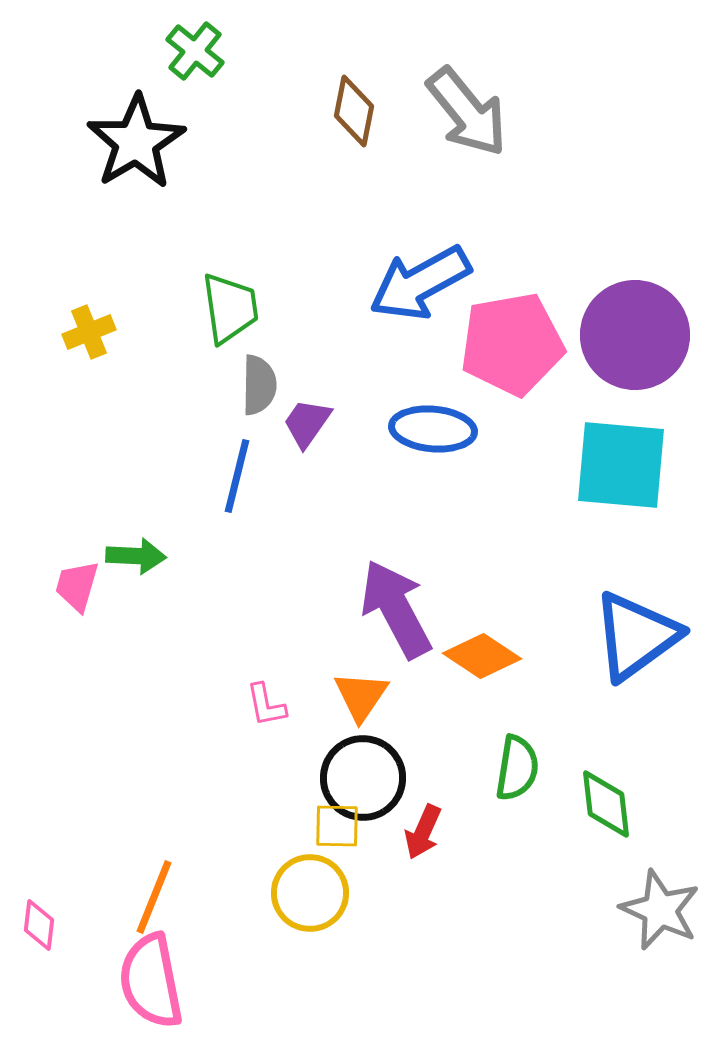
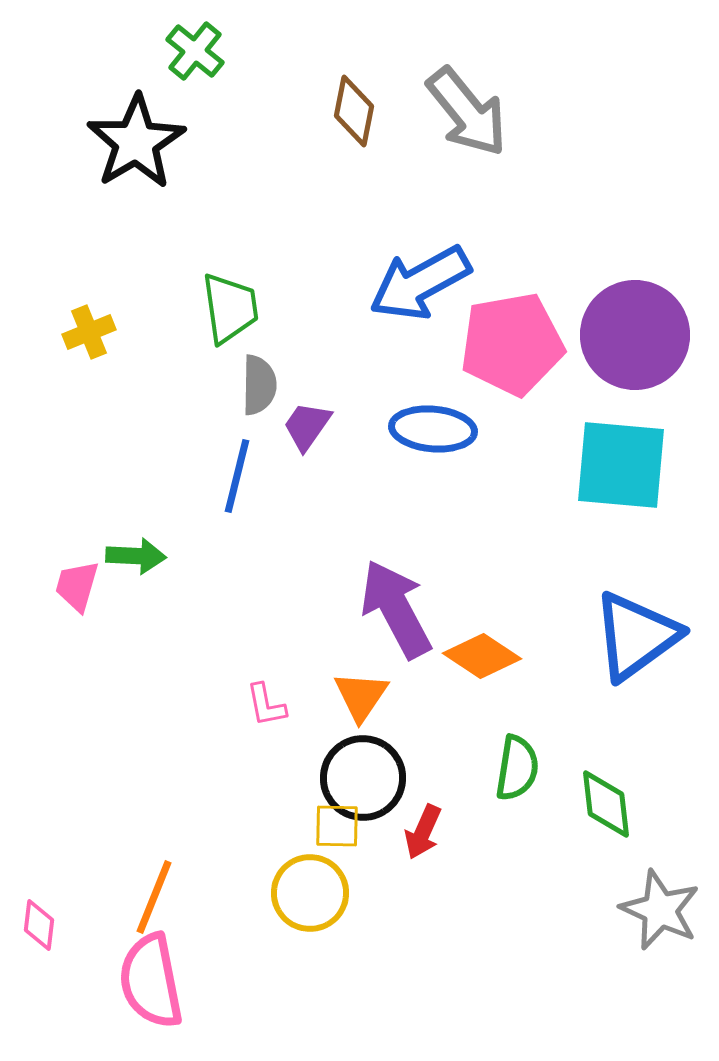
purple trapezoid: moved 3 px down
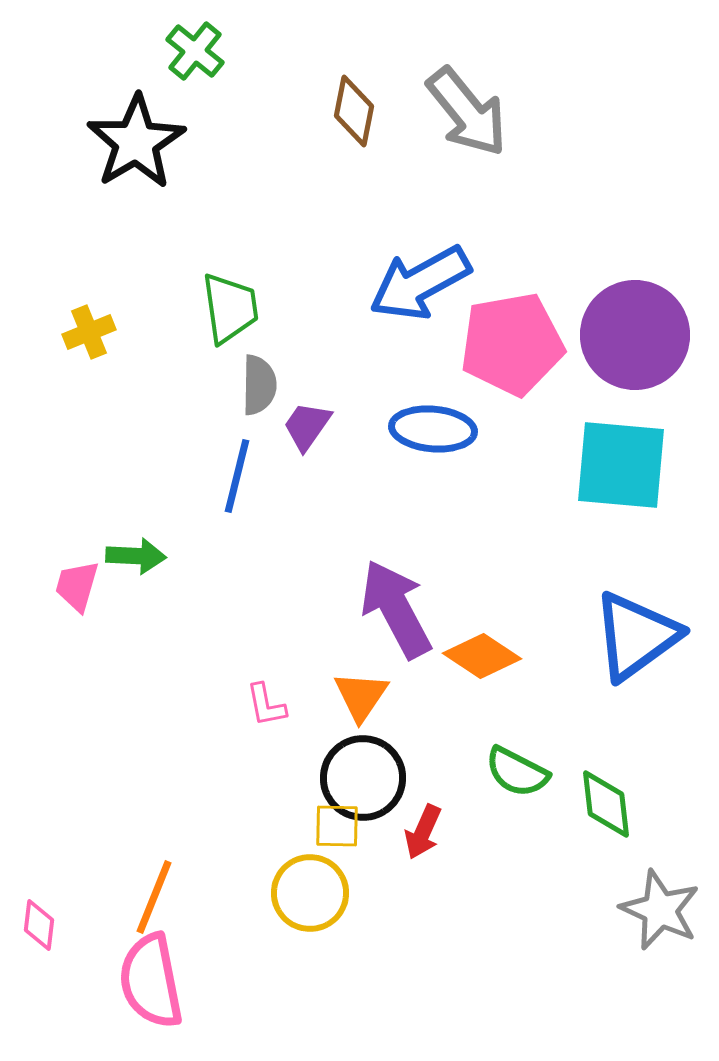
green semicircle: moved 4 px down; rotated 108 degrees clockwise
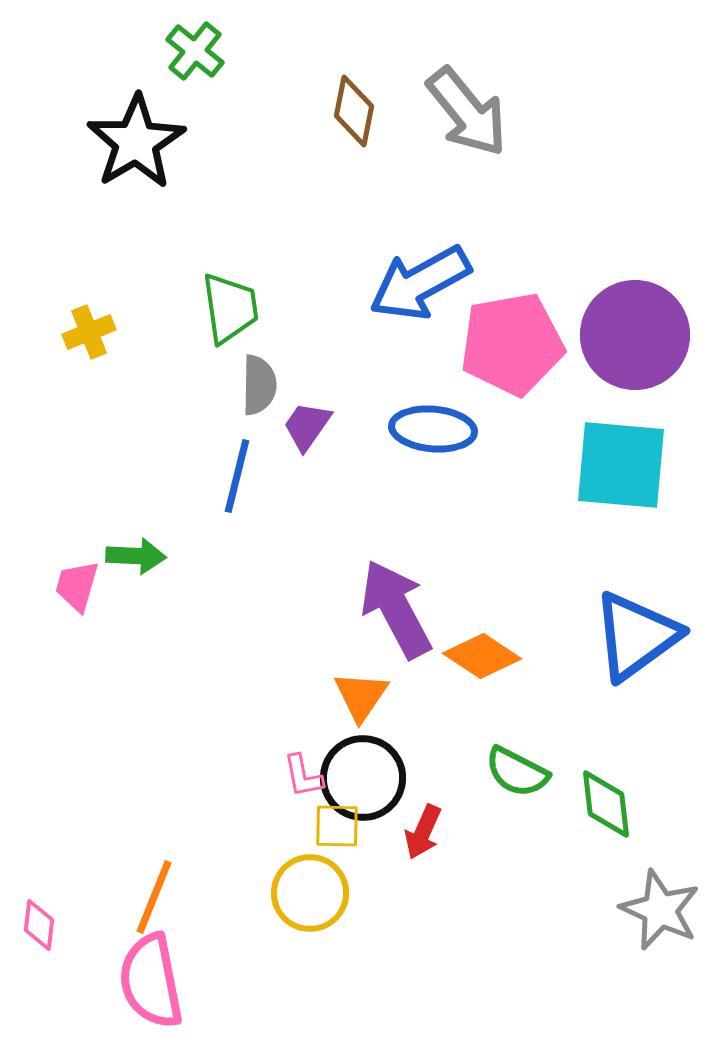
pink L-shape: moved 37 px right, 71 px down
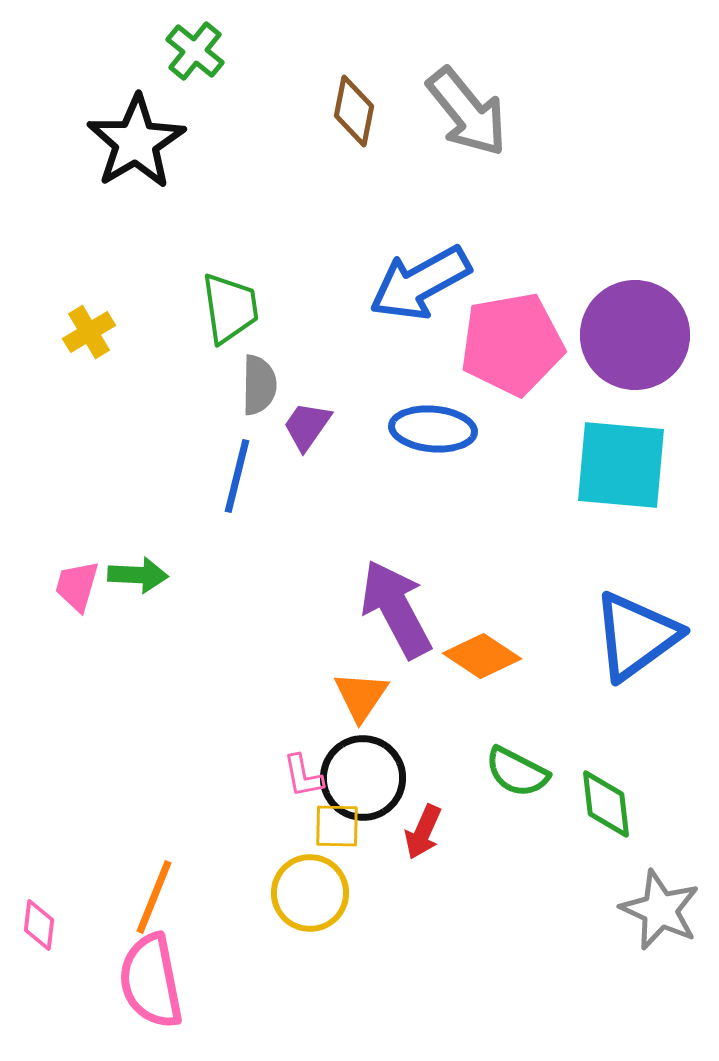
yellow cross: rotated 9 degrees counterclockwise
green arrow: moved 2 px right, 19 px down
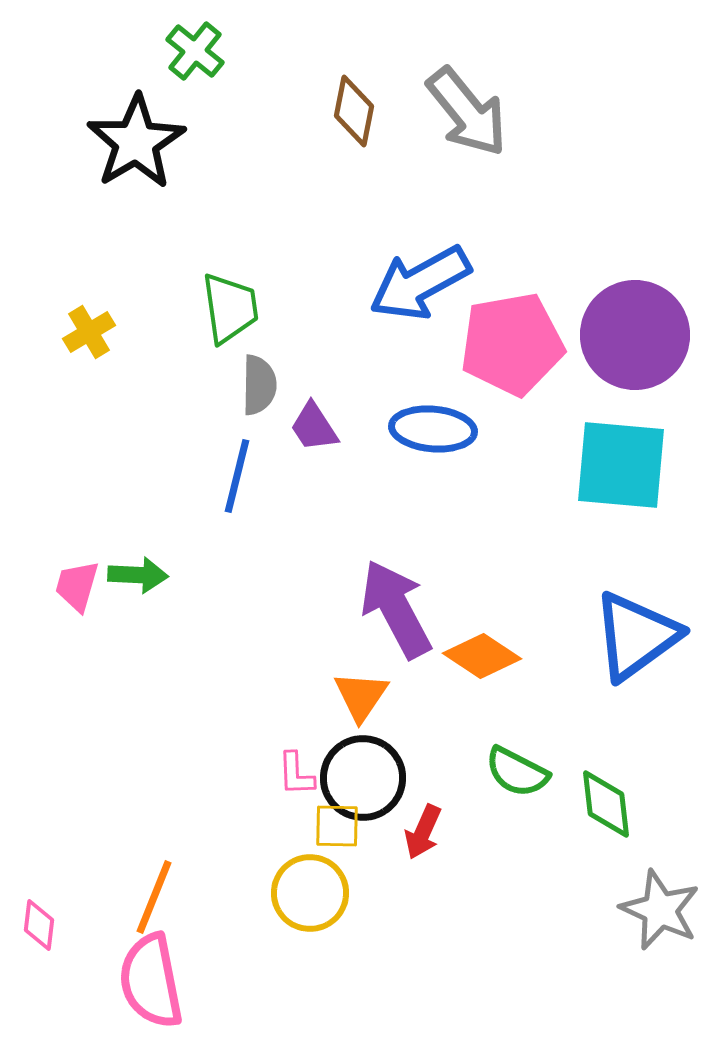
purple trapezoid: moved 7 px right, 1 px down; rotated 68 degrees counterclockwise
pink L-shape: moved 7 px left, 2 px up; rotated 9 degrees clockwise
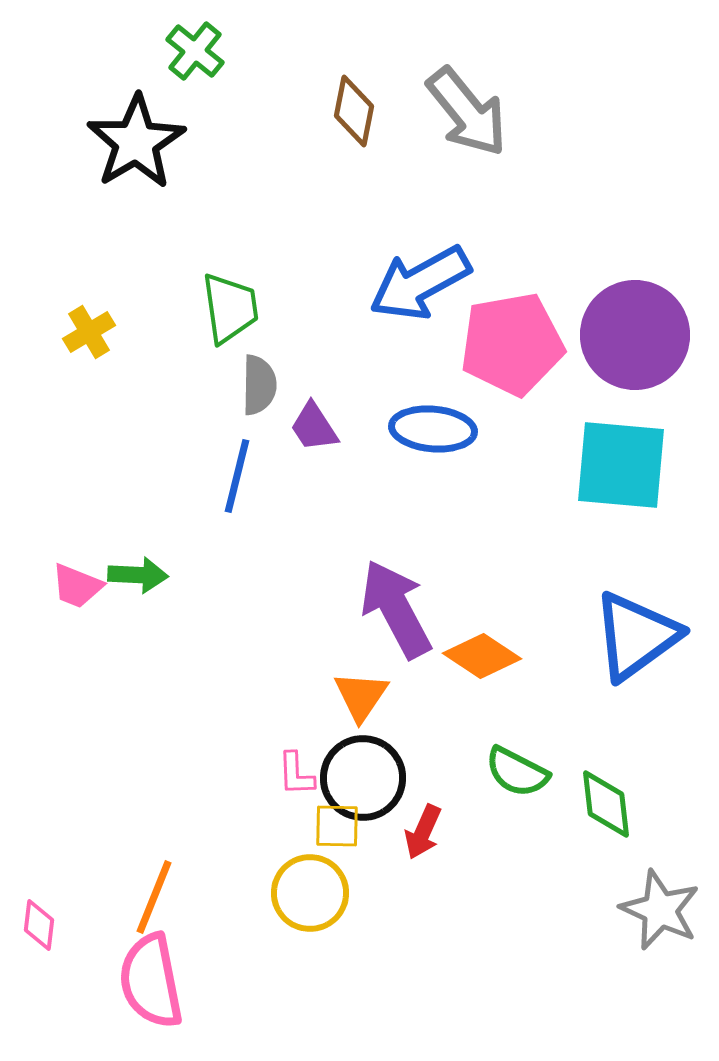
pink trapezoid: rotated 84 degrees counterclockwise
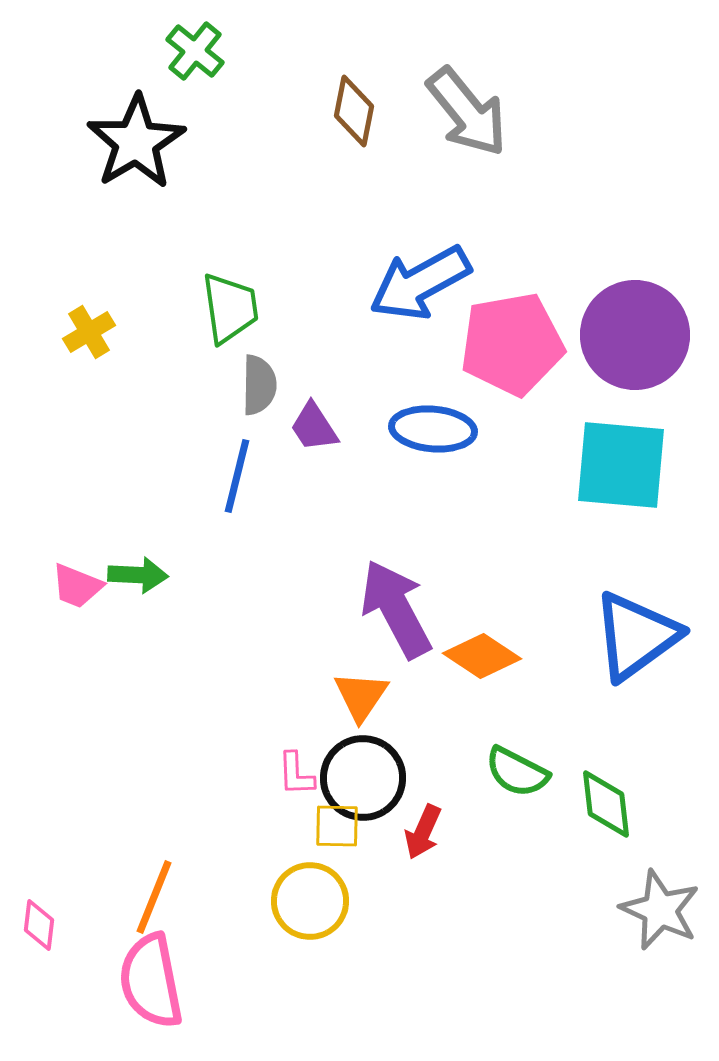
yellow circle: moved 8 px down
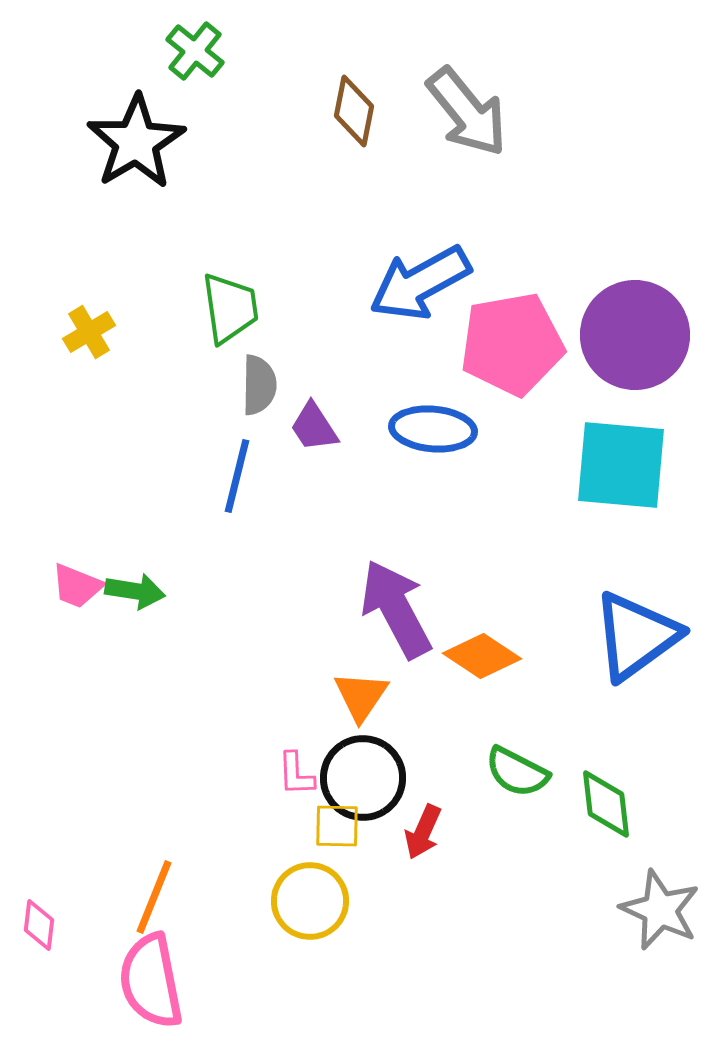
green arrow: moved 3 px left, 16 px down; rotated 6 degrees clockwise
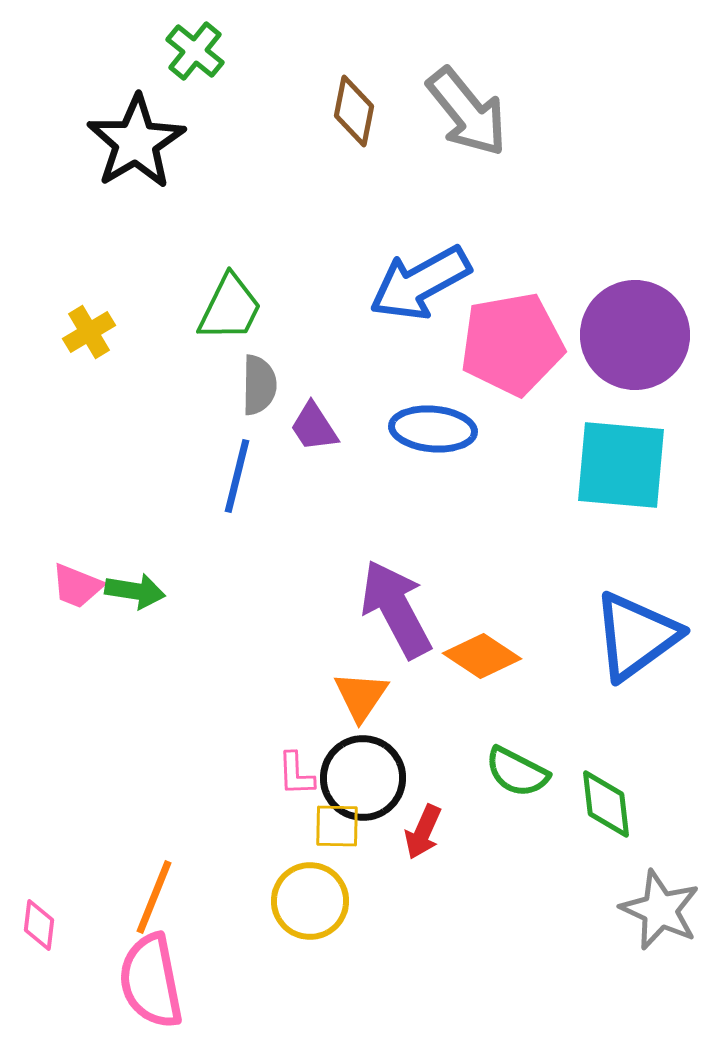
green trapezoid: rotated 34 degrees clockwise
